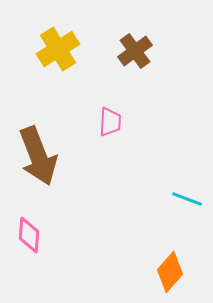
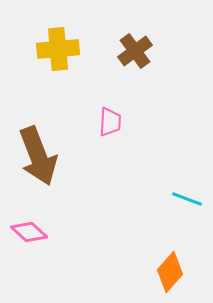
yellow cross: rotated 27 degrees clockwise
pink diamond: moved 3 px up; rotated 51 degrees counterclockwise
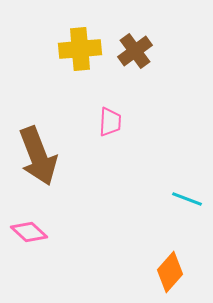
yellow cross: moved 22 px right
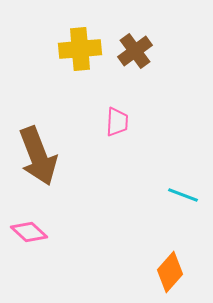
pink trapezoid: moved 7 px right
cyan line: moved 4 px left, 4 px up
